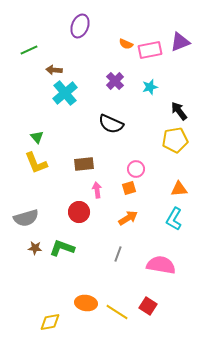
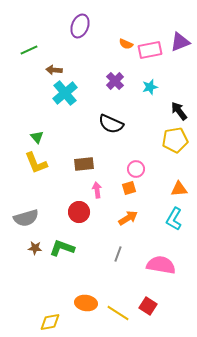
yellow line: moved 1 px right, 1 px down
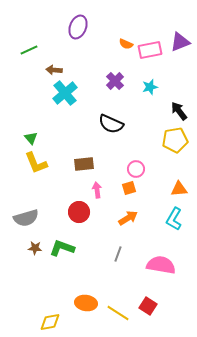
purple ellipse: moved 2 px left, 1 px down
green triangle: moved 6 px left, 1 px down
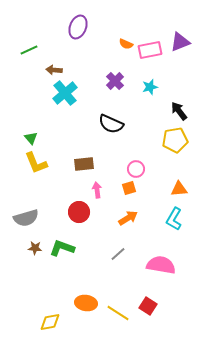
gray line: rotated 28 degrees clockwise
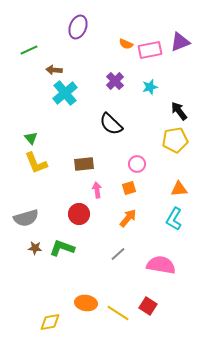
black semicircle: rotated 20 degrees clockwise
pink circle: moved 1 px right, 5 px up
red circle: moved 2 px down
orange arrow: rotated 18 degrees counterclockwise
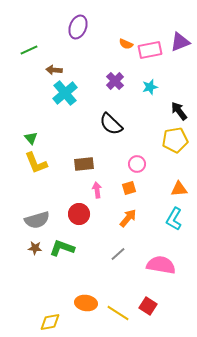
gray semicircle: moved 11 px right, 2 px down
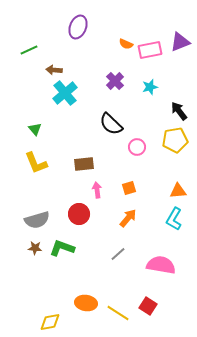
green triangle: moved 4 px right, 9 px up
pink circle: moved 17 px up
orange triangle: moved 1 px left, 2 px down
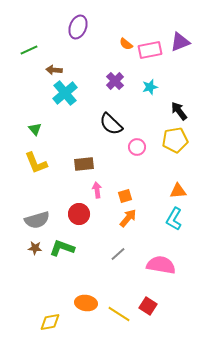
orange semicircle: rotated 16 degrees clockwise
orange square: moved 4 px left, 8 px down
yellow line: moved 1 px right, 1 px down
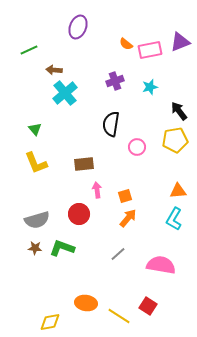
purple cross: rotated 24 degrees clockwise
black semicircle: rotated 55 degrees clockwise
yellow line: moved 2 px down
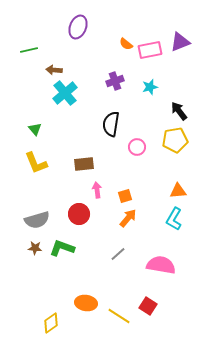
green line: rotated 12 degrees clockwise
yellow diamond: moved 1 px right, 1 px down; rotated 25 degrees counterclockwise
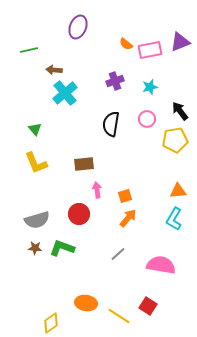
black arrow: moved 1 px right
pink circle: moved 10 px right, 28 px up
